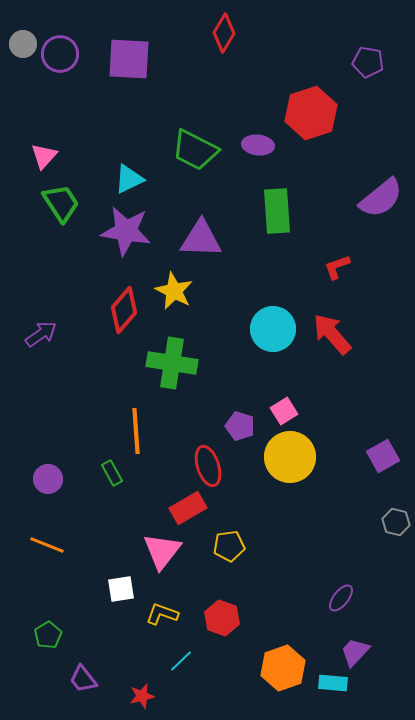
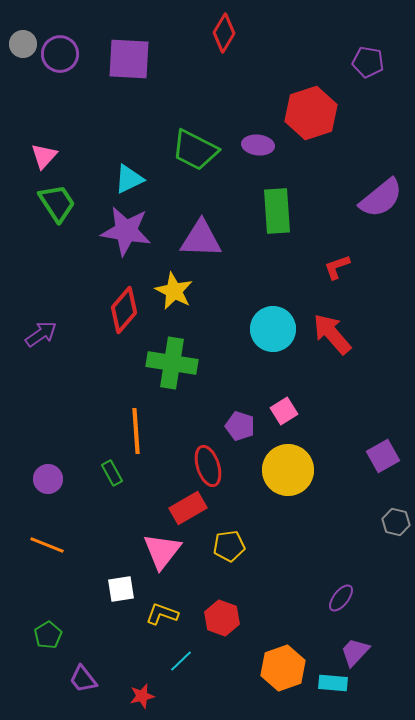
green trapezoid at (61, 203): moved 4 px left
yellow circle at (290, 457): moved 2 px left, 13 px down
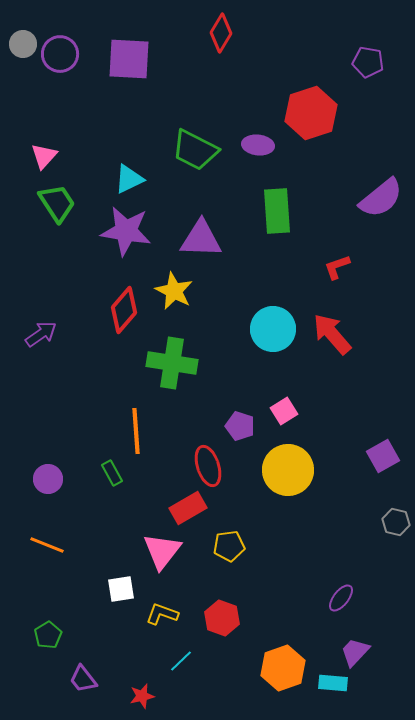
red diamond at (224, 33): moved 3 px left
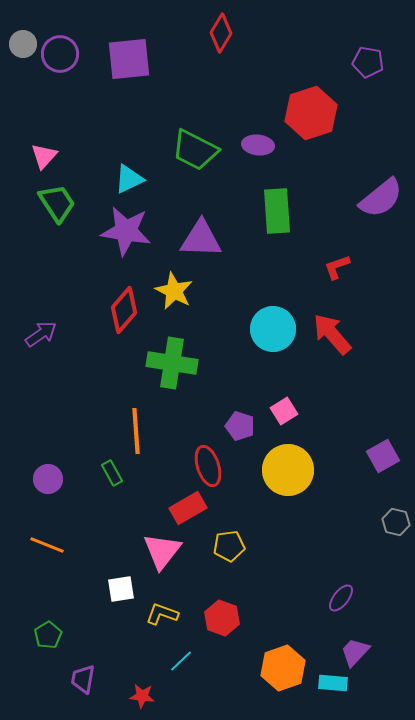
purple square at (129, 59): rotated 9 degrees counterclockwise
purple trapezoid at (83, 679): rotated 48 degrees clockwise
red star at (142, 696): rotated 20 degrees clockwise
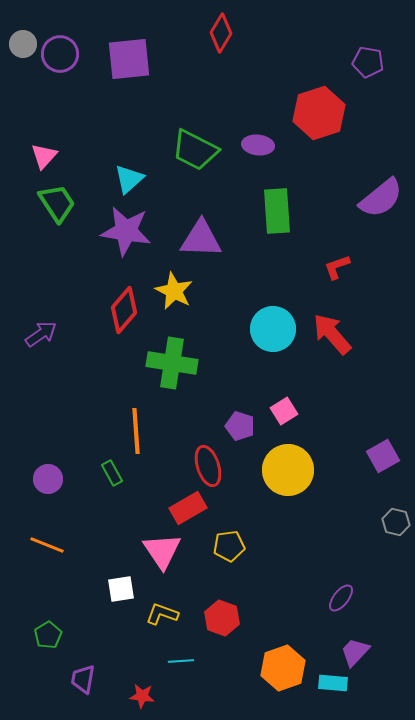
red hexagon at (311, 113): moved 8 px right
cyan triangle at (129, 179): rotated 16 degrees counterclockwise
pink triangle at (162, 551): rotated 12 degrees counterclockwise
cyan line at (181, 661): rotated 40 degrees clockwise
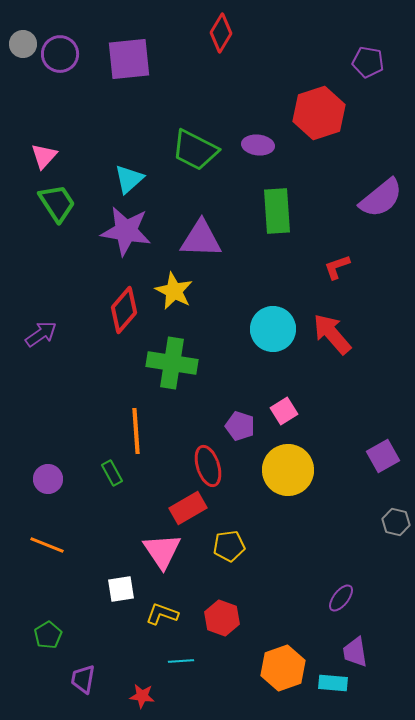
purple trapezoid at (355, 652): rotated 52 degrees counterclockwise
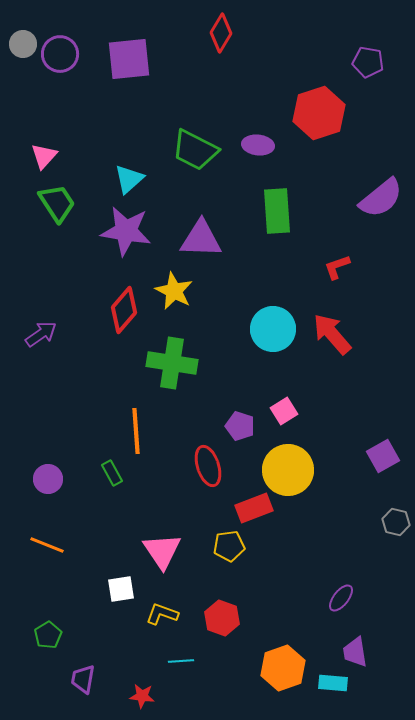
red rectangle at (188, 508): moved 66 px right; rotated 9 degrees clockwise
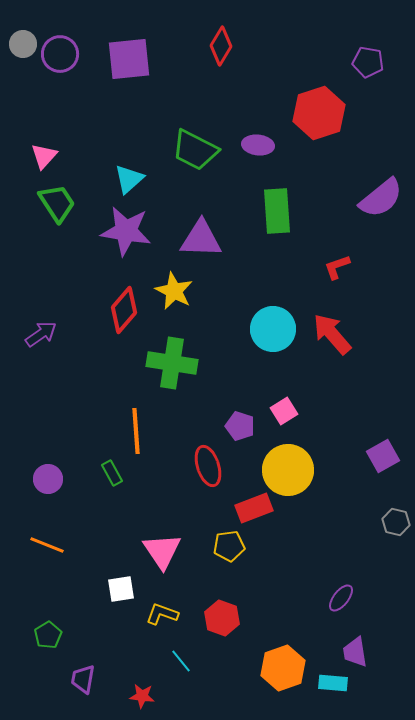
red diamond at (221, 33): moved 13 px down
cyan line at (181, 661): rotated 55 degrees clockwise
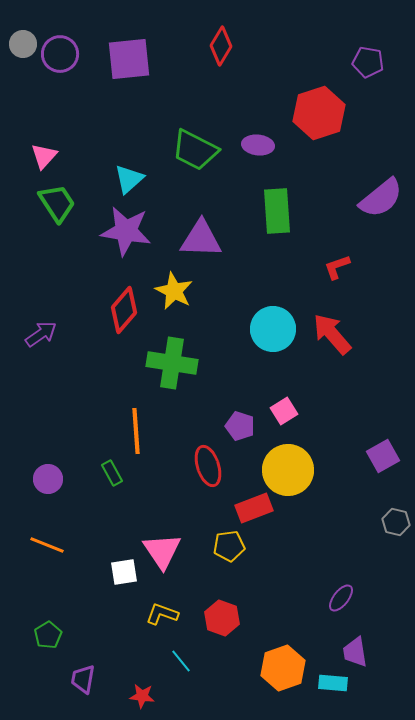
white square at (121, 589): moved 3 px right, 17 px up
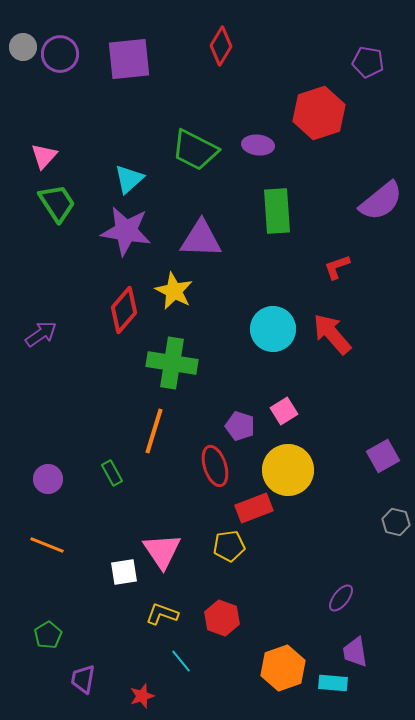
gray circle at (23, 44): moved 3 px down
purple semicircle at (381, 198): moved 3 px down
orange line at (136, 431): moved 18 px right; rotated 21 degrees clockwise
red ellipse at (208, 466): moved 7 px right
red star at (142, 696): rotated 25 degrees counterclockwise
